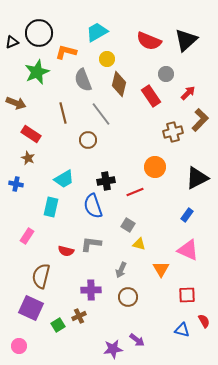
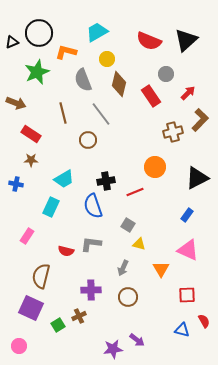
brown star at (28, 158): moved 3 px right, 2 px down; rotated 24 degrees counterclockwise
cyan rectangle at (51, 207): rotated 12 degrees clockwise
gray arrow at (121, 270): moved 2 px right, 2 px up
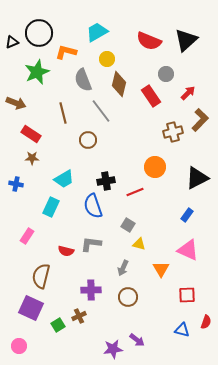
gray line at (101, 114): moved 3 px up
brown star at (31, 160): moved 1 px right, 2 px up
red semicircle at (204, 321): moved 2 px right, 1 px down; rotated 48 degrees clockwise
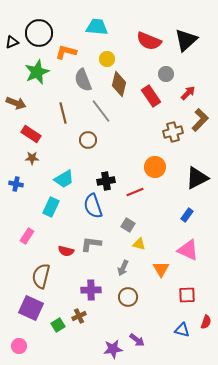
cyan trapezoid at (97, 32): moved 5 px up; rotated 35 degrees clockwise
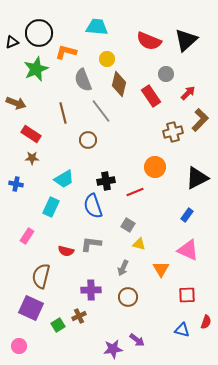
green star at (37, 72): moved 1 px left, 3 px up
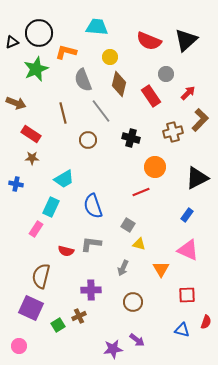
yellow circle at (107, 59): moved 3 px right, 2 px up
black cross at (106, 181): moved 25 px right, 43 px up; rotated 24 degrees clockwise
red line at (135, 192): moved 6 px right
pink rectangle at (27, 236): moved 9 px right, 7 px up
brown circle at (128, 297): moved 5 px right, 5 px down
